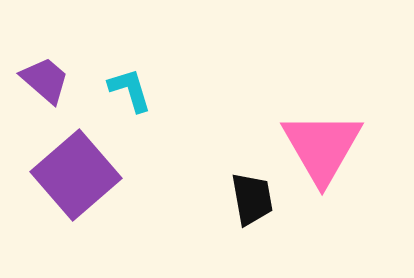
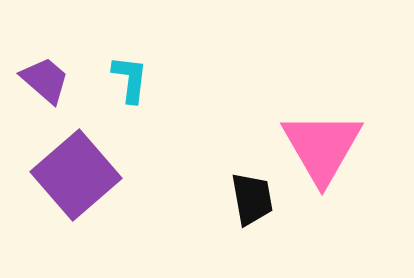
cyan L-shape: moved 11 px up; rotated 24 degrees clockwise
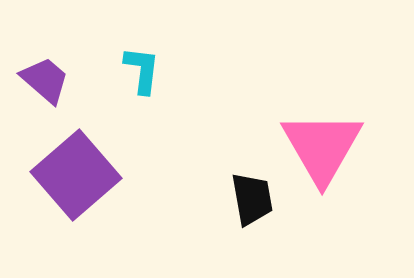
cyan L-shape: moved 12 px right, 9 px up
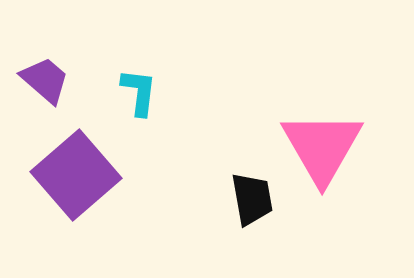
cyan L-shape: moved 3 px left, 22 px down
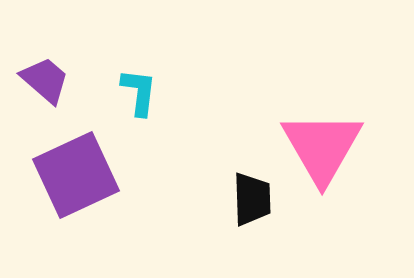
purple square: rotated 16 degrees clockwise
black trapezoid: rotated 8 degrees clockwise
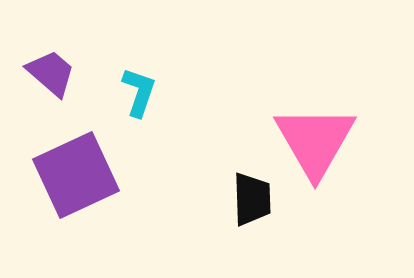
purple trapezoid: moved 6 px right, 7 px up
cyan L-shape: rotated 12 degrees clockwise
pink triangle: moved 7 px left, 6 px up
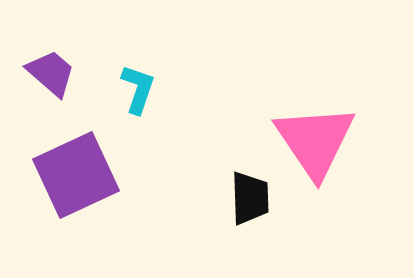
cyan L-shape: moved 1 px left, 3 px up
pink triangle: rotated 4 degrees counterclockwise
black trapezoid: moved 2 px left, 1 px up
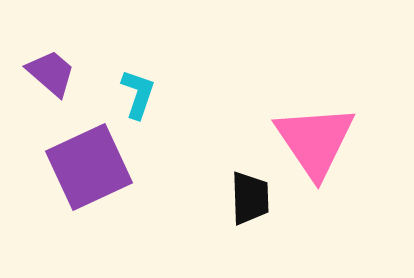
cyan L-shape: moved 5 px down
purple square: moved 13 px right, 8 px up
